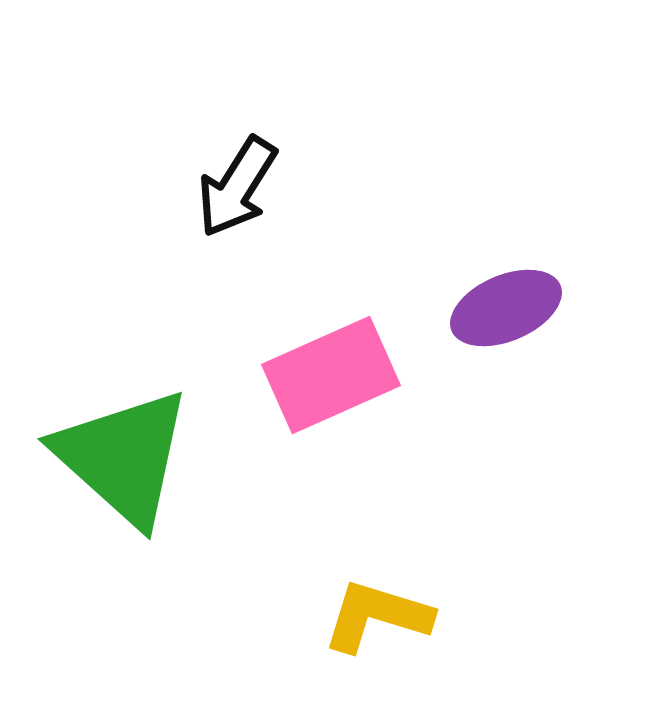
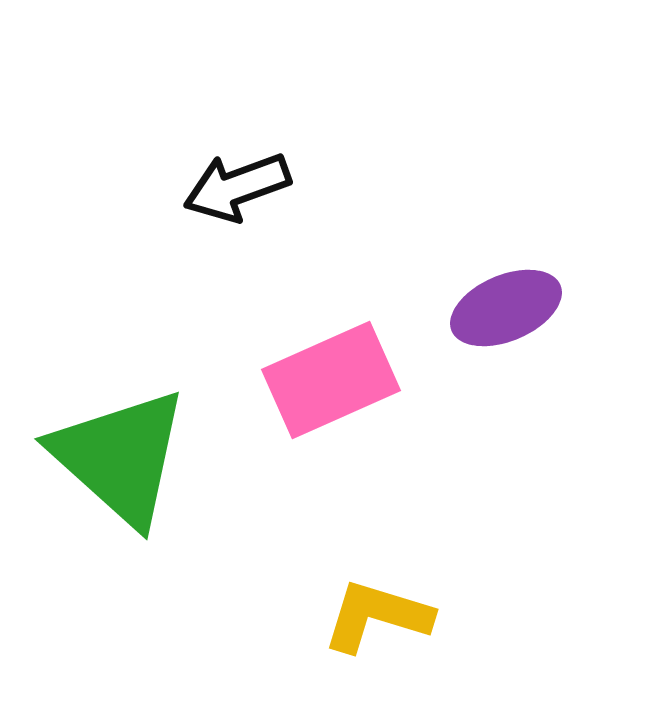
black arrow: rotated 38 degrees clockwise
pink rectangle: moved 5 px down
green triangle: moved 3 px left
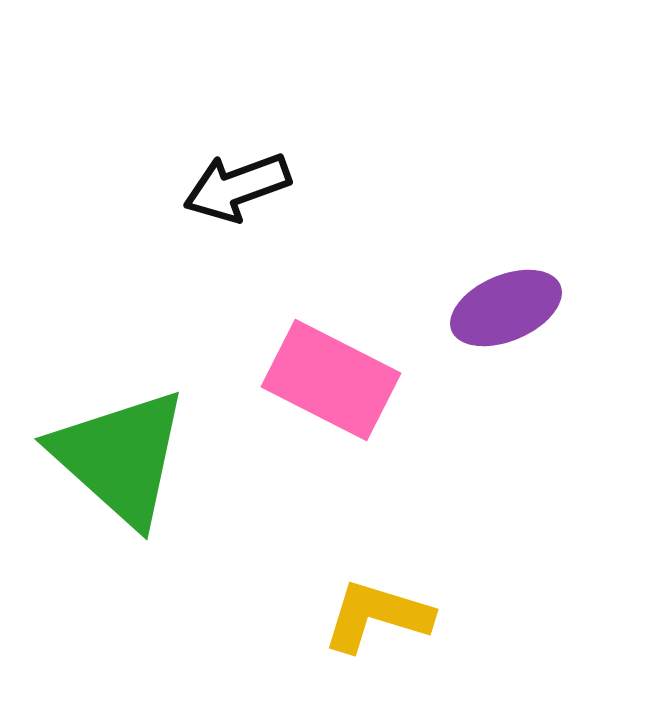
pink rectangle: rotated 51 degrees clockwise
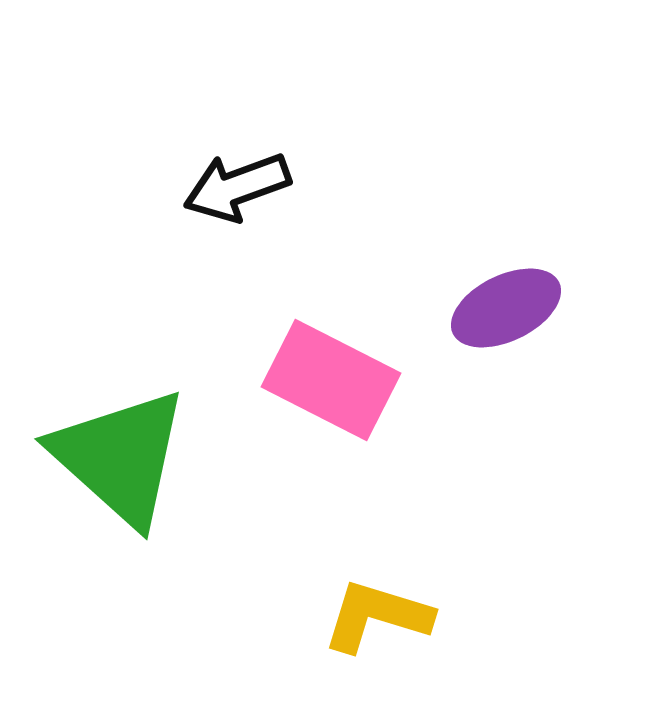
purple ellipse: rotated 3 degrees counterclockwise
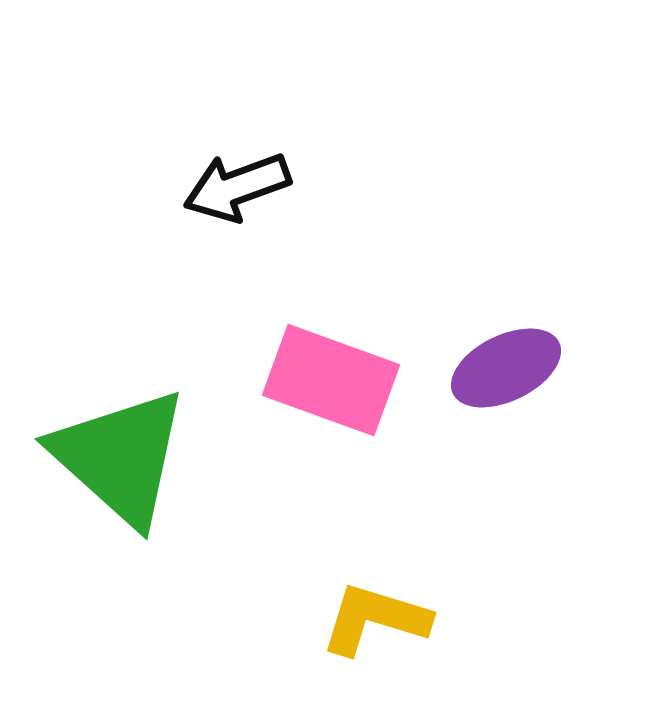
purple ellipse: moved 60 px down
pink rectangle: rotated 7 degrees counterclockwise
yellow L-shape: moved 2 px left, 3 px down
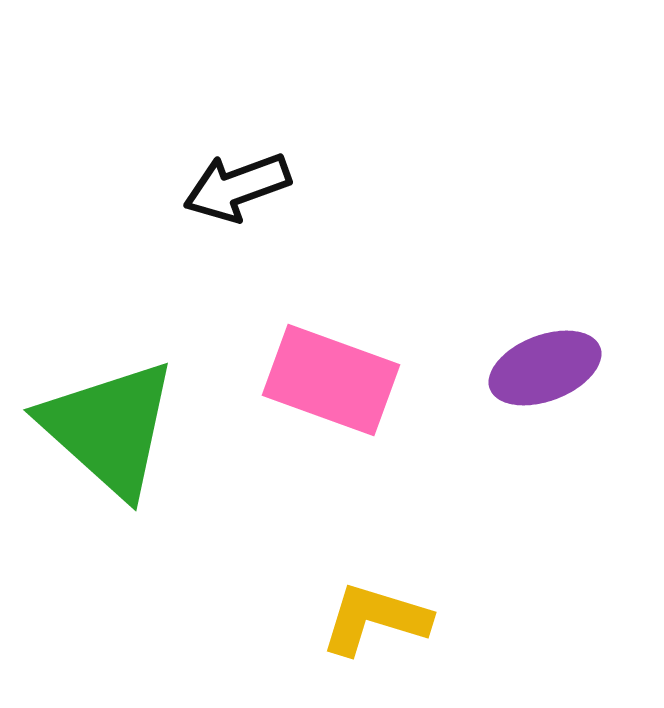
purple ellipse: moved 39 px right; rotated 5 degrees clockwise
green triangle: moved 11 px left, 29 px up
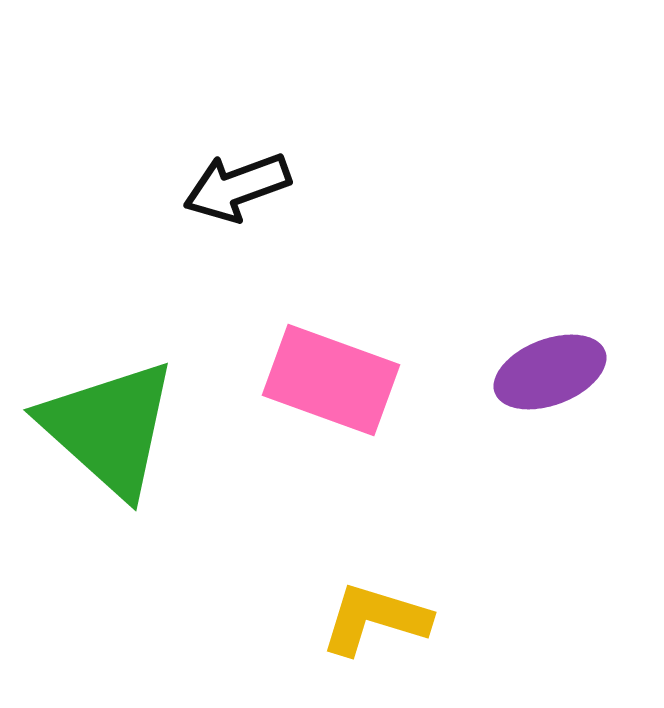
purple ellipse: moved 5 px right, 4 px down
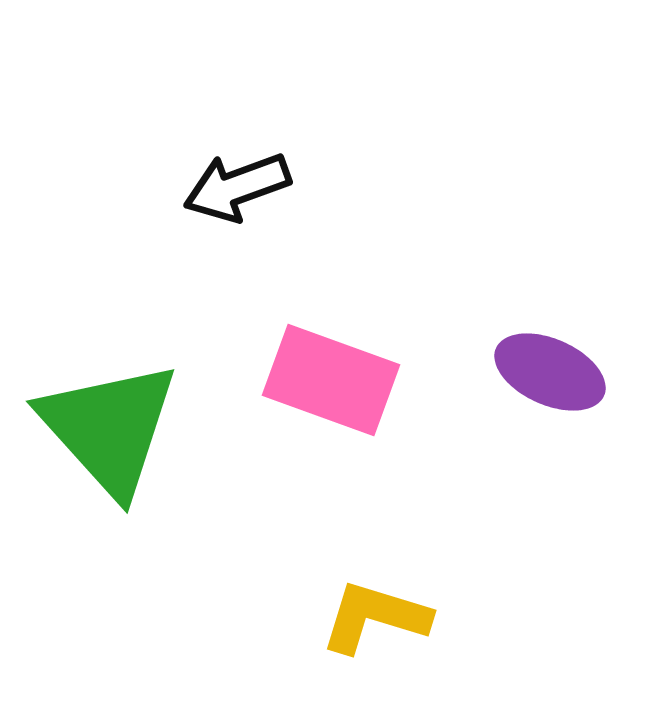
purple ellipse: rotated 45 degrees clockwise
green triangle: rotated 6 degrees clockwise
yellow L-shape: moved 2 px up
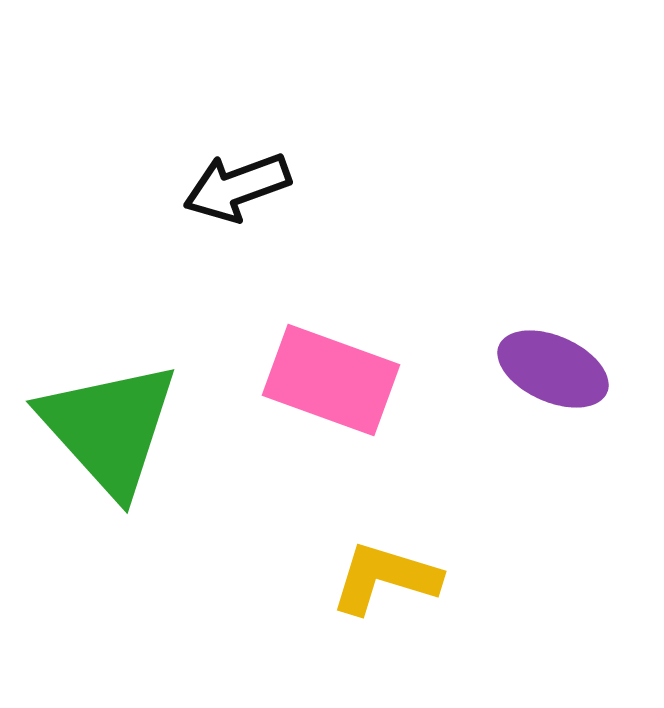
purple ellipse: moved 3 px right, 3 px up
yellow L-shape: moved 10 px right, 39 px up
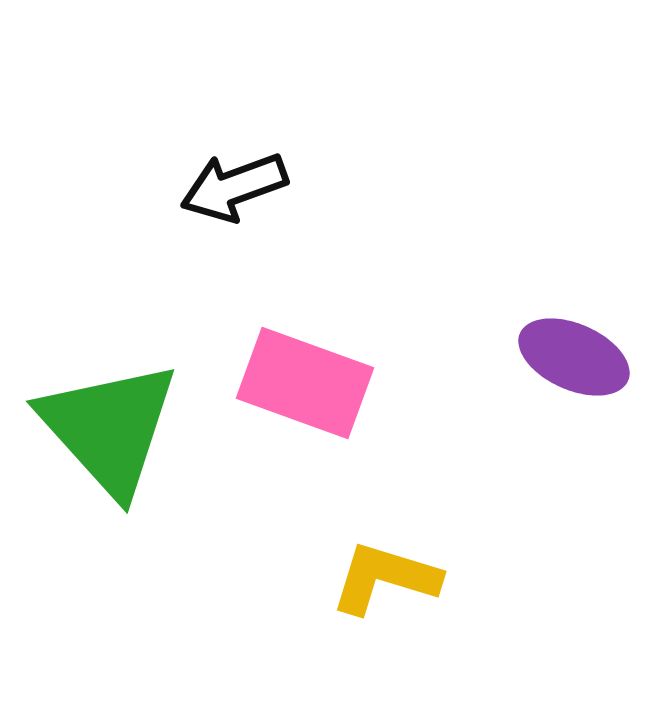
black arrow: moved 3 px left
purple ellipse: moved 21 px right, 12 px up
pink rectangle: moved 26 px left, 3 px down
